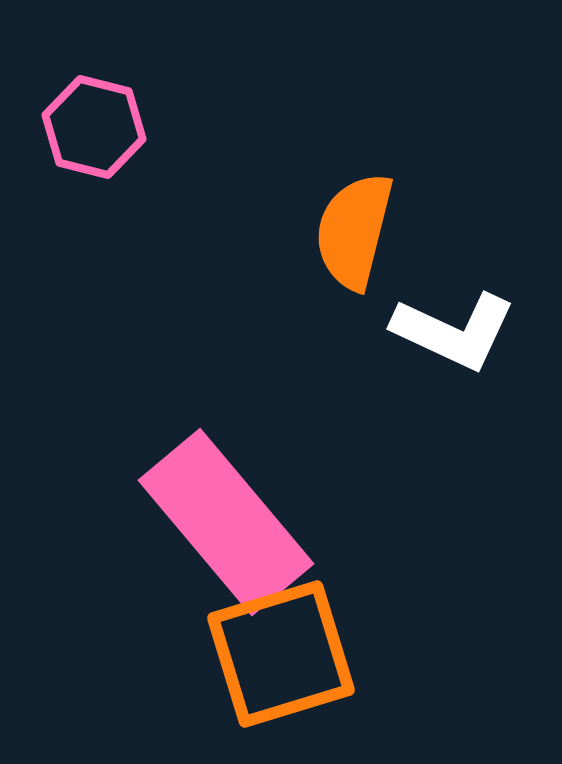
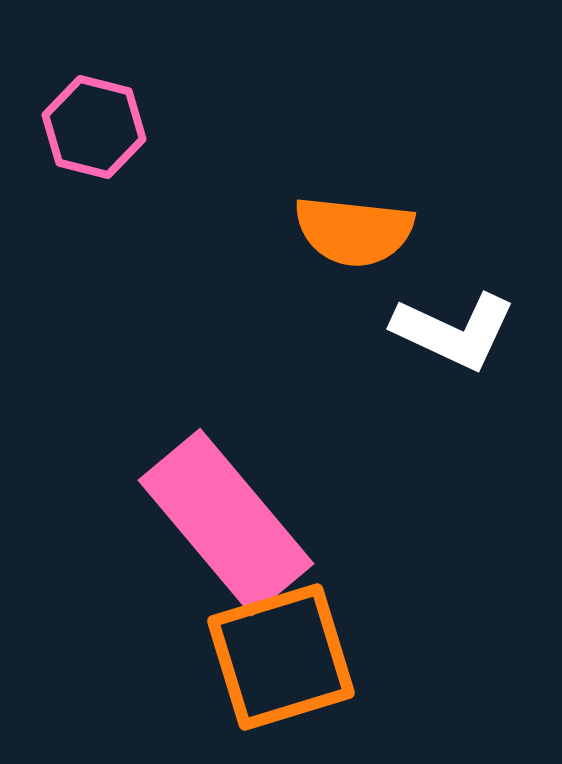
orange semicircle: rotated 98 degrees counterclockwise
orange square: moved 3 px down
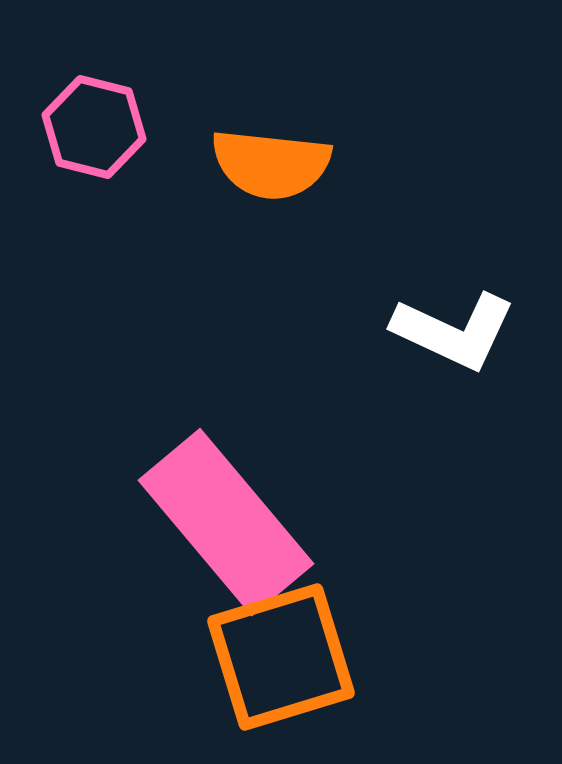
orange semicircle: moved 83 px left, 67 px up
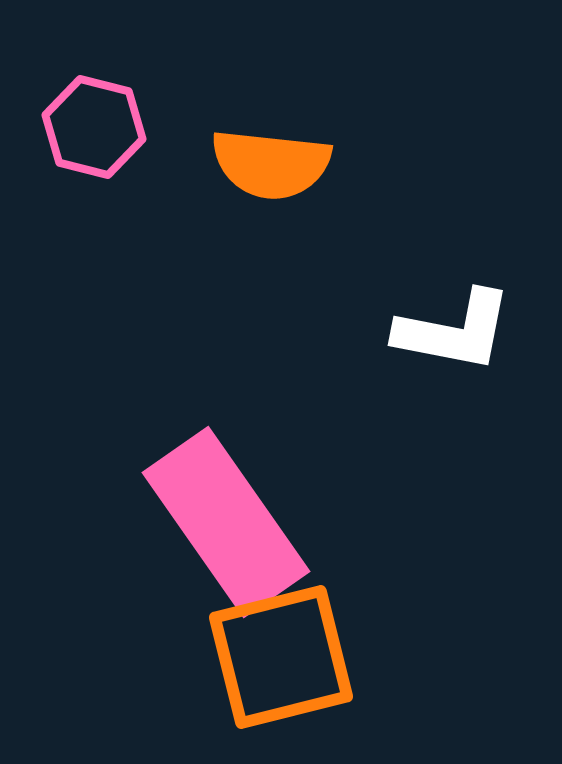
white L-shape: rotated 14 degrees counterclockwise
pink rectangle: rotated 5 degrees clockwise
orange square: rotated 3 degrees clockwise
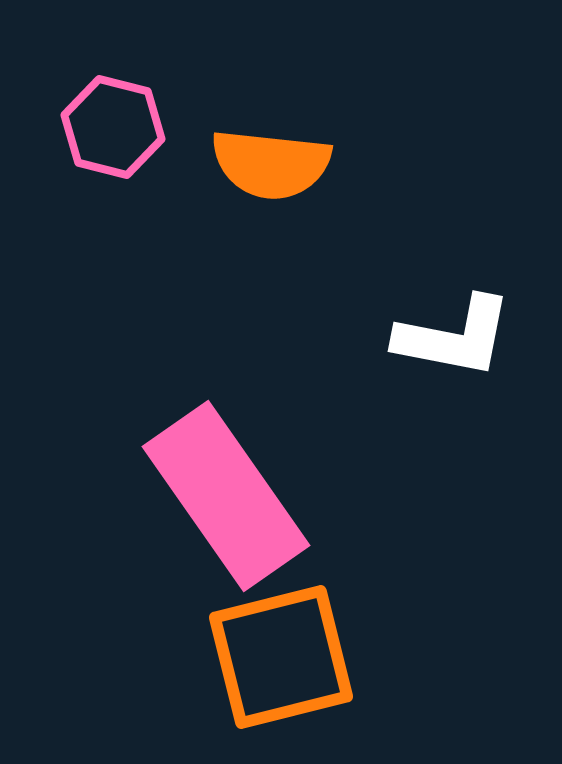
pink hexagon: moved 19 px right
white L-shape: moved 6 px down
pink rectangle: moved 26 px up
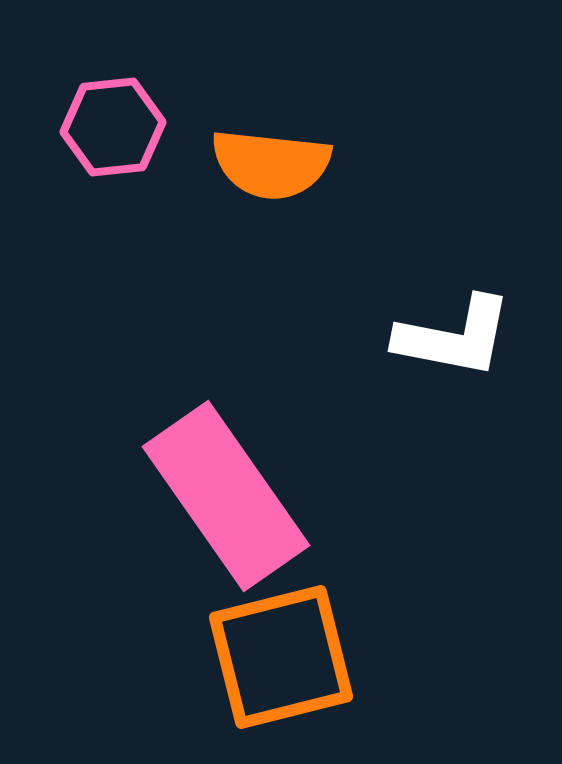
pink hexagon: rotated 20 degrees counterclockwise
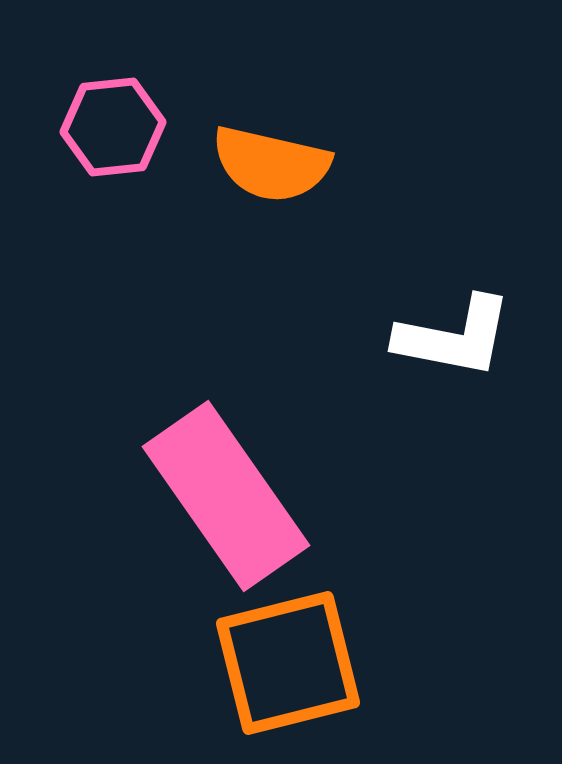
orange semicircle: rotated 7 degrees clockwise
orange square: moved 7 px right, 6 px down
